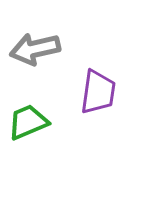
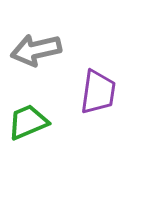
gray arrow: moved 1 px right, 1 px down
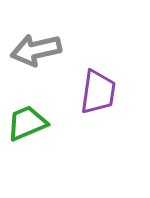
green trapezoid: moved 1 px left, 1 px down
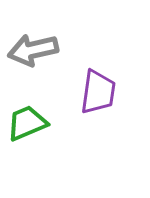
gray arrow: moved 3 px left
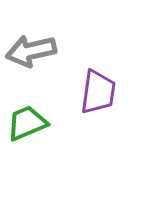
gray arrow: moved 2 px left, 1 px down
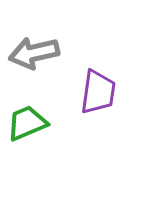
gray arrow: moved 3 px right, 2 px down
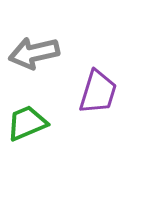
purple trapezoid: rotated 9 degrees clockwise
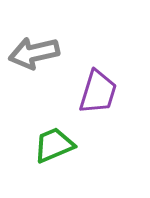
green trapezoid: moved 27 px right, 22 px down
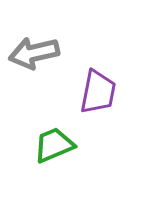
purple trapezoid: rotated 6 degrees counterclockwise
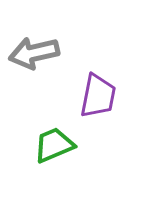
purple trapezoid: moved 4 px down
